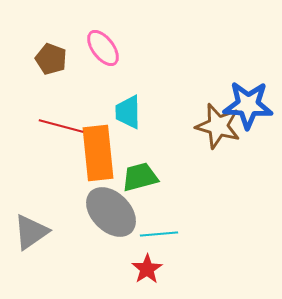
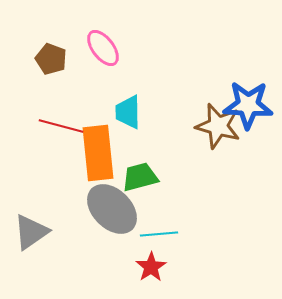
gray ellipse: moved 1 px right, 3 px up
red star: moved 4 px right, 2 px up
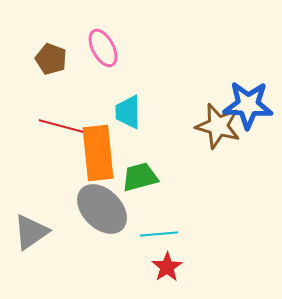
pink ellipse: rotated 9 degrees clockwise
gray ellipse: moved 10 px left
red star: moved 16 px right
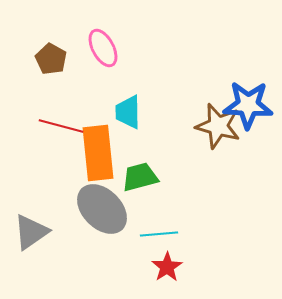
brown pentagon: rotated 8 degrees clockwise
